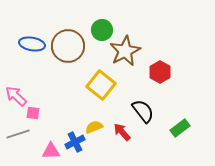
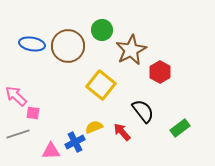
brown star: moved 6 px right, 1 px up
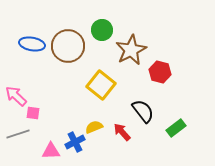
red hexagon: rotated 15 degrees counterclockwise
green rectangle: moved 4 px left
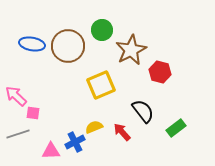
yellow square: rotated 28 degrees clockwise
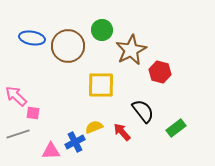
blue ellipse: moved 6 px up
yellow square: rotated 24 degrees clockwise
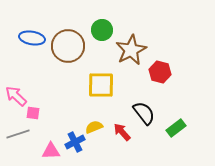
black semicircle: moved 1 px right, 2 px down
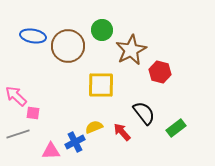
blue ellipse: moved 1 px right, 2 px up
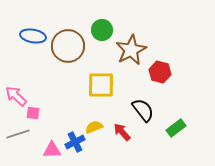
black semicircle: moved 1 px left, 3 px up
pink triangle: moved 1 px right, 1 px up
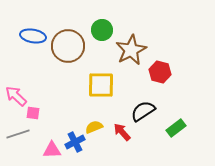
black semicircle: moved 1 px down; rotated 85 degrees counterclockwise
